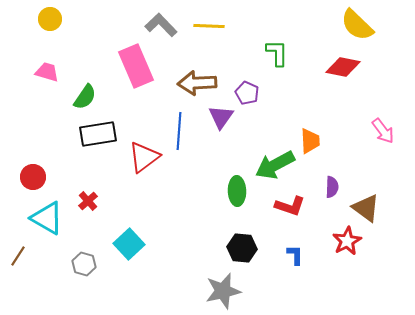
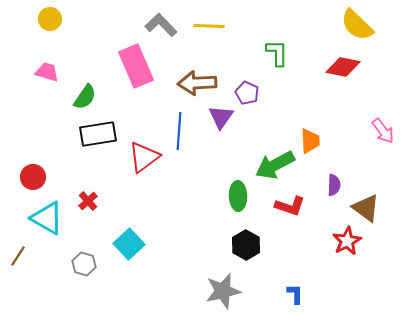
purple semicircle: moved 2 px right, 2 px up
green ellipse: moved 1 px right, 5 px down
black hexagon: moved 4 px right, 3 px up; rotated 24 degrees clockwise
blue L-shape: moved 39 px down
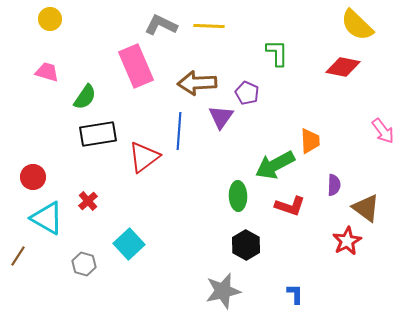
gray L-shape: rotated 20 degrees counterclockwise
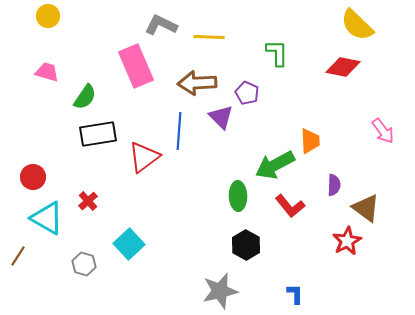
yellow circle: moved 2 px left, 3 px up
yellow line: moved 11 px down
purple triangle: rotated 20 degrees counterclockwise
red L-shape: rotated 32 degrees clockwise
gray star: moved 3 px left
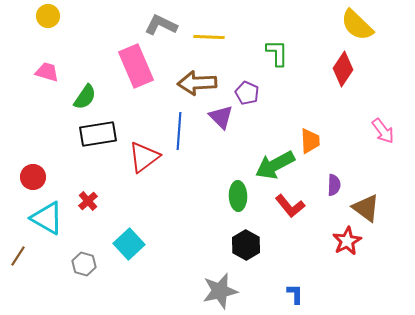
red diamond: moved 2 px down; rotated 68 degrees counterclockwise
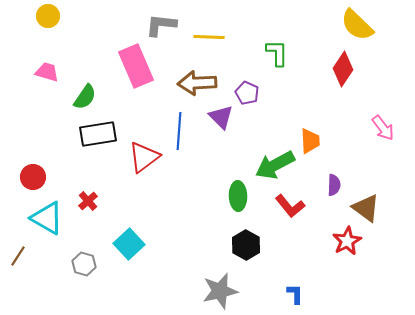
gray L-shape: rotated 20 degrees counterclockwise
pink arrow: moved 3 px up
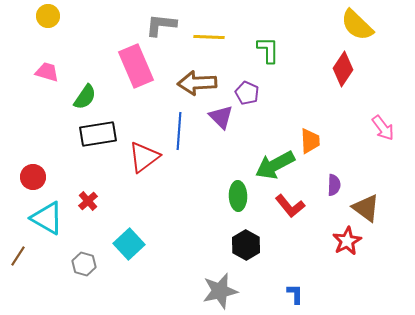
green L-shape: moved 9 px left, 3 px up
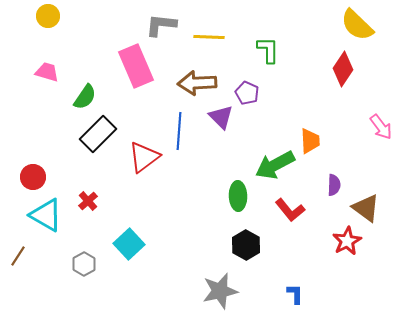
pink arrow: moved 2 px left, 1 px up
black rectangle: rotated 36 degrees counterclockwise
red L-shape: moved 4 px down
cyan triangle: moved 1 px left, 3 px up
gray hexagon: rotated 15 degrees clockwise
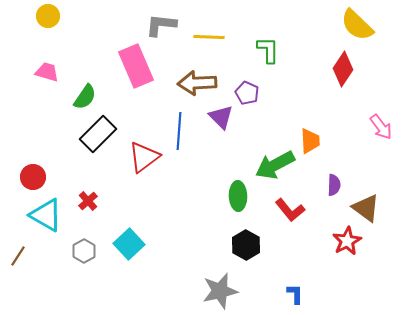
gray hexagon: moved 13 px up
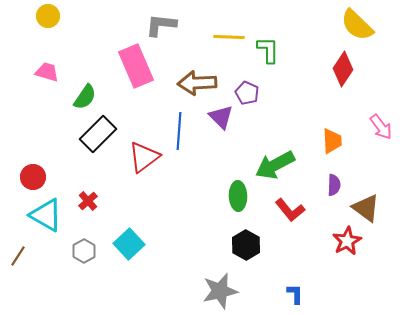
yellow line: moved 20 px right
orange trapezoid: moved 22 px right
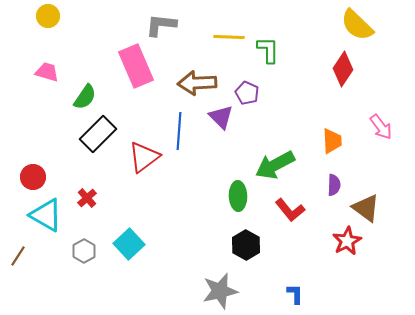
red cross: moved 1 px left, 3 px up
